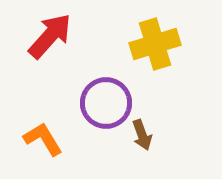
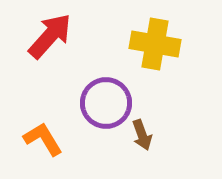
yellow cross: rotated 27 degrees clockwise
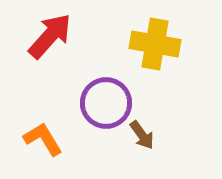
brown arrow: rotated 16 degrees counterclockwise
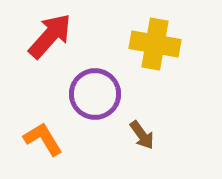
purple circle: moved 11 px left, 9 px up
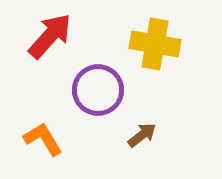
purple circle: moved 3 px right, 4 px up
brown arrow: rotated 92 degrees counterclockwise
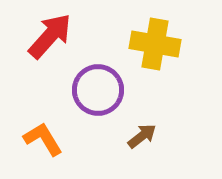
brown arrow: moved 1 px down
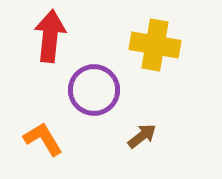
red arrow: rotated 36 degrees counterclockwise
yellow cross: moved 1 px down
purple circle: moved 4 px left
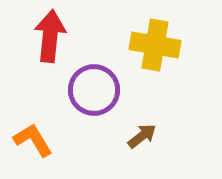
orange L-shape: moved 10 px left, 1 px down
